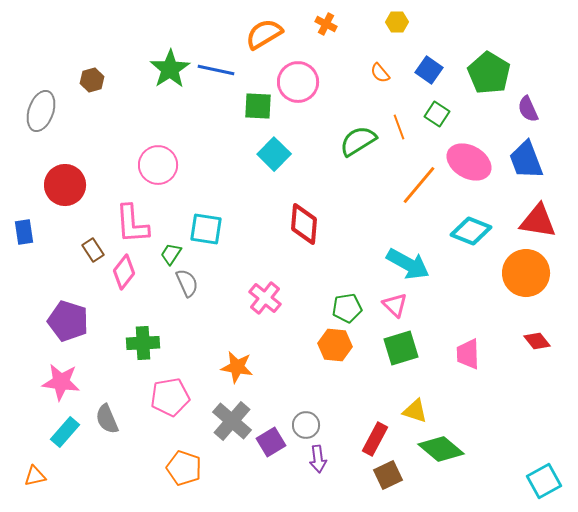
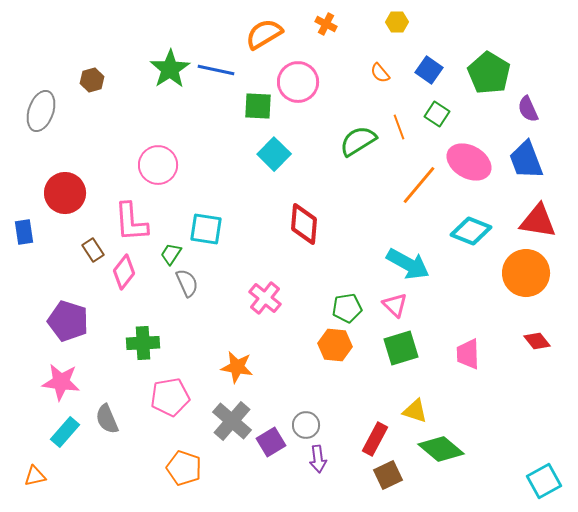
red circle at (65, 185): moved 8 px down
pink L-shape at (132, 224): moved 1 px left, 2 px up
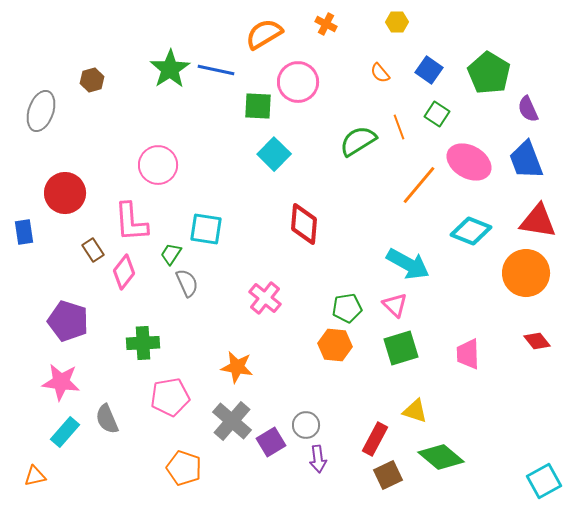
green diamond at (441, 449): moved 8 px down
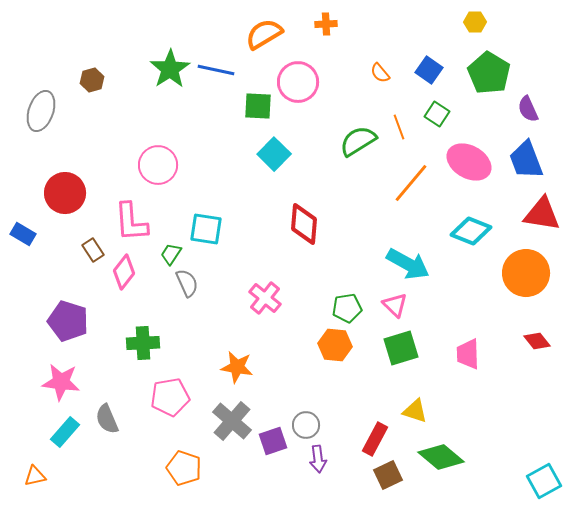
yellow hexagon at (397, 22): moved 78 px right
orange cross at (326, 24): rotated 30 degrees counterclockwise
orange line at (419, 185): moved 8 px left, 2 px up
red triangle at (538, 221): moved 4 px right, 7 px up
blue rectangle at (24, 232): moved 1 px left, 2 px down; rotated 50 degrees counterclockwise
purple square at (271, 442): moved 2 px right, 1 px up; rotated 12 degrees clockwise
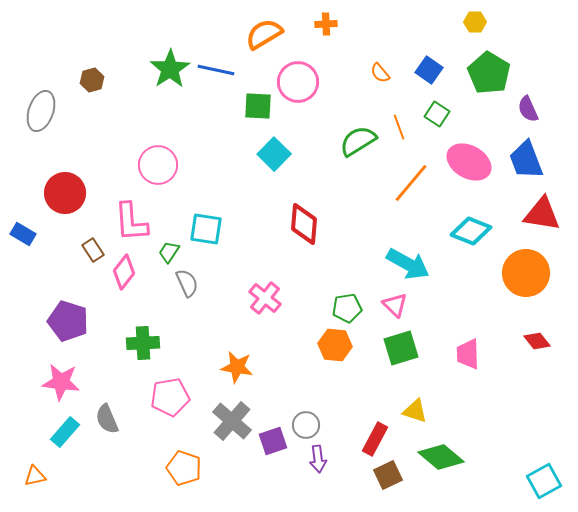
green trapezoid at (171, 254): moved 2 px left, 2 px up
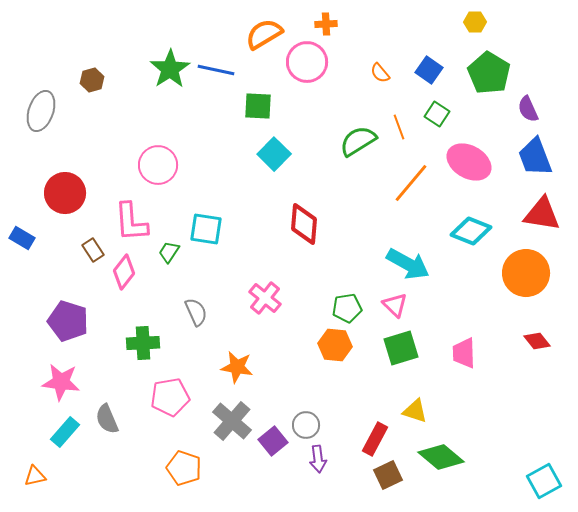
pink circle at (298, 82): moved 9 px right, 20 px up
blue trapezoid at (526, 160): moved 9 px right, 3 px up
blue rectangle at (23, 234): moved 1 px left, 4 px down
gray semicircle at (187, 283): moved 9 px right, 29 px down
pink trapezoid at (468, 354): moved 4 px left, 1 px up
purple square at (273, 441): rotated 20 degrees counterclockwise
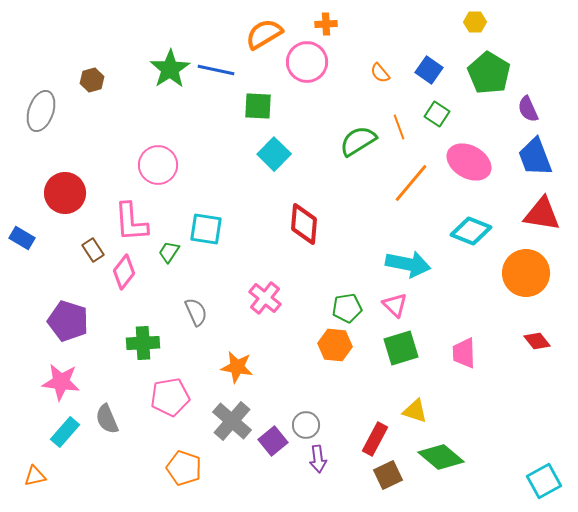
cyan arrow at (408, 264): rotated 18 degrees counterclockwise
